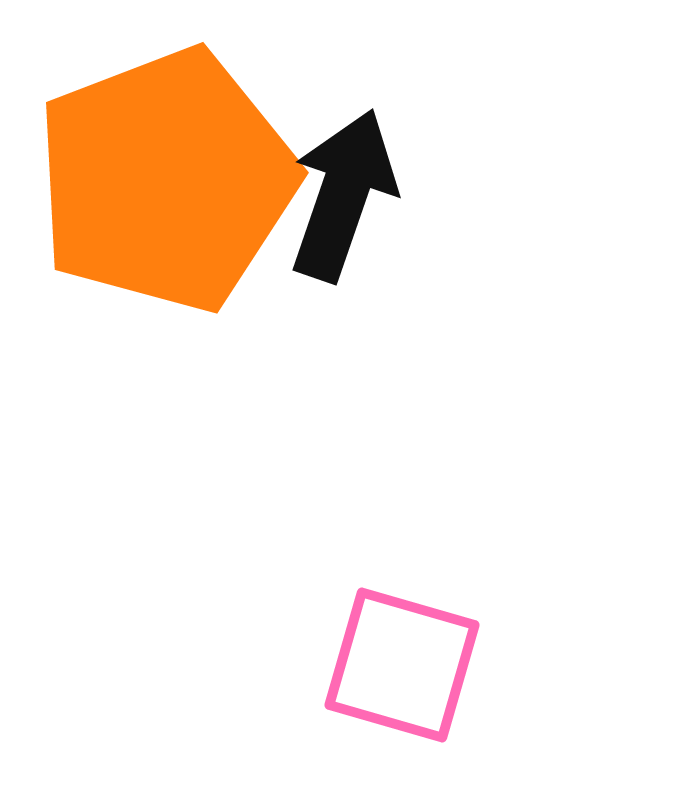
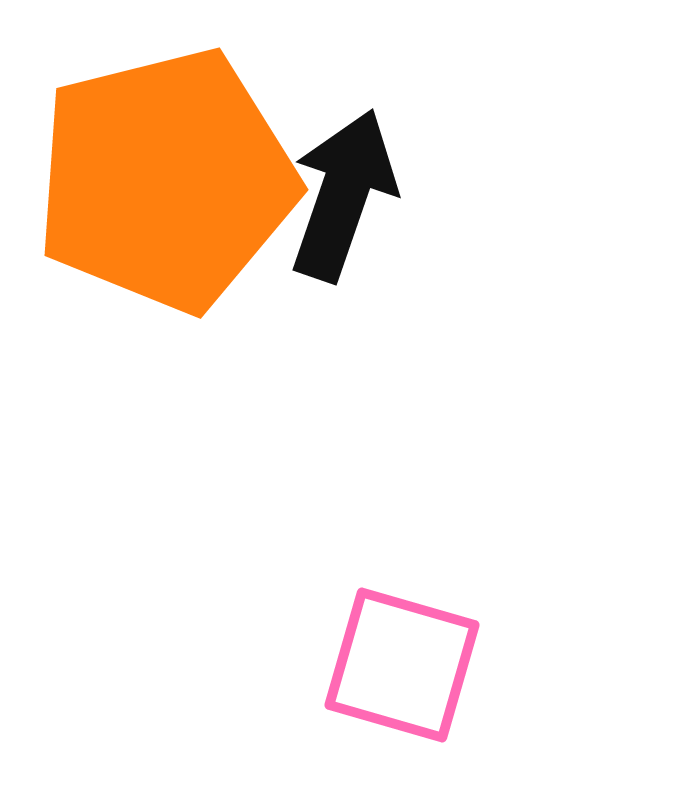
orange pentagon: rotated 7 degrees clockwise
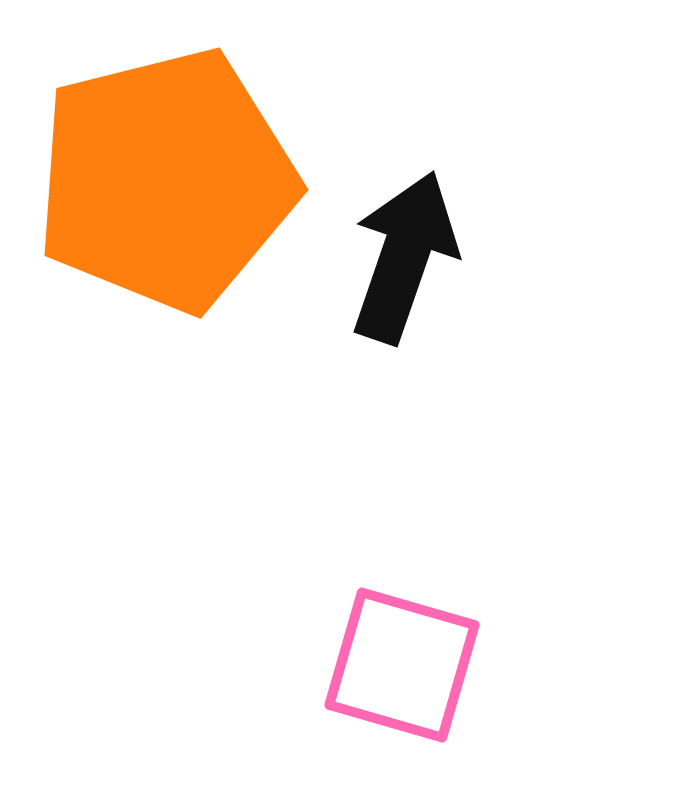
black arrow: moved 61 px right, 62 px down
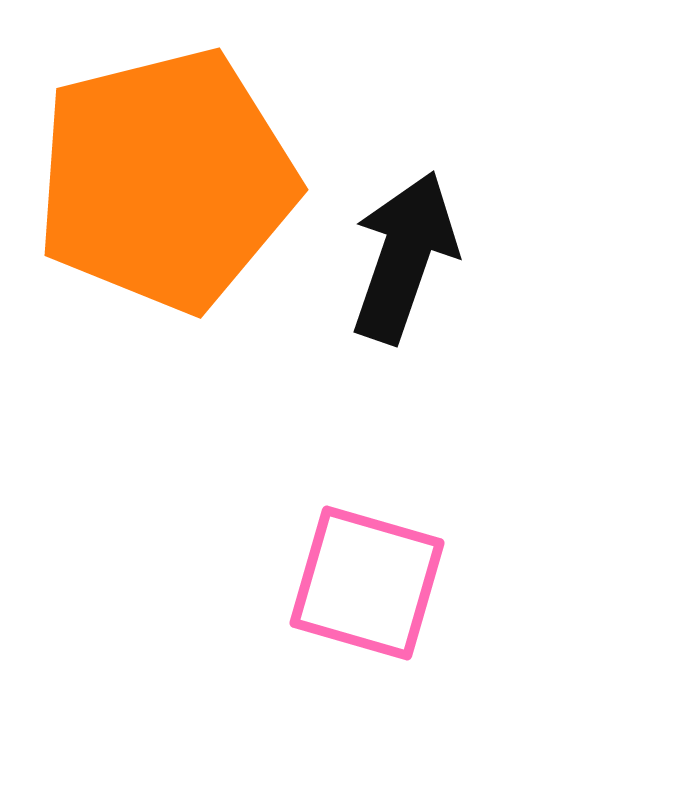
pink square: moved 35 px left, 82 px up
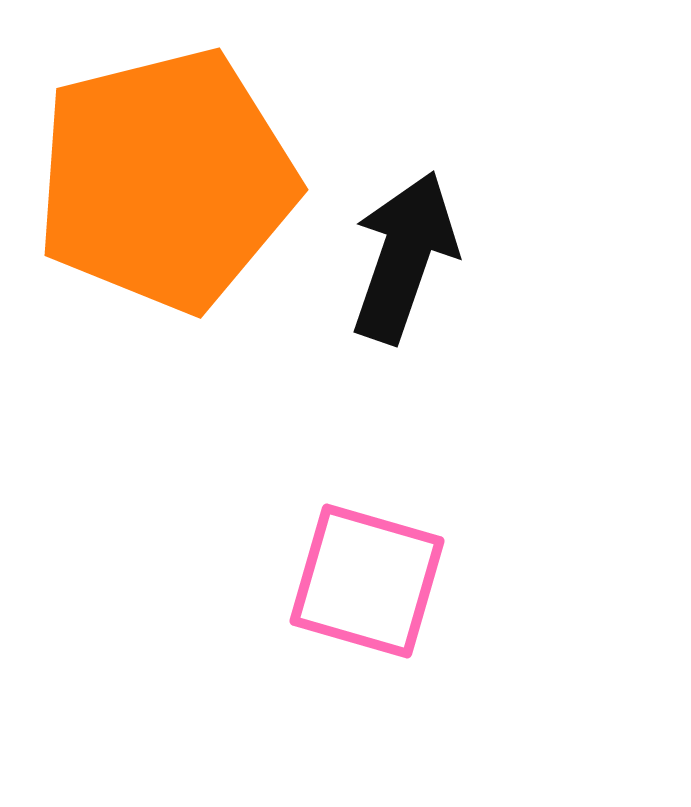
pink square: moved 2 px up
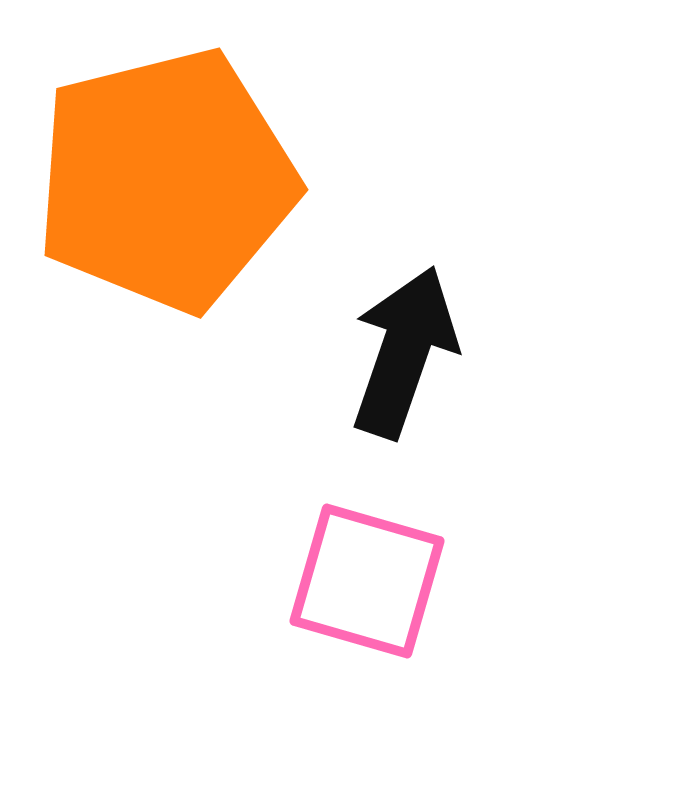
black arrow: moved 95 px down
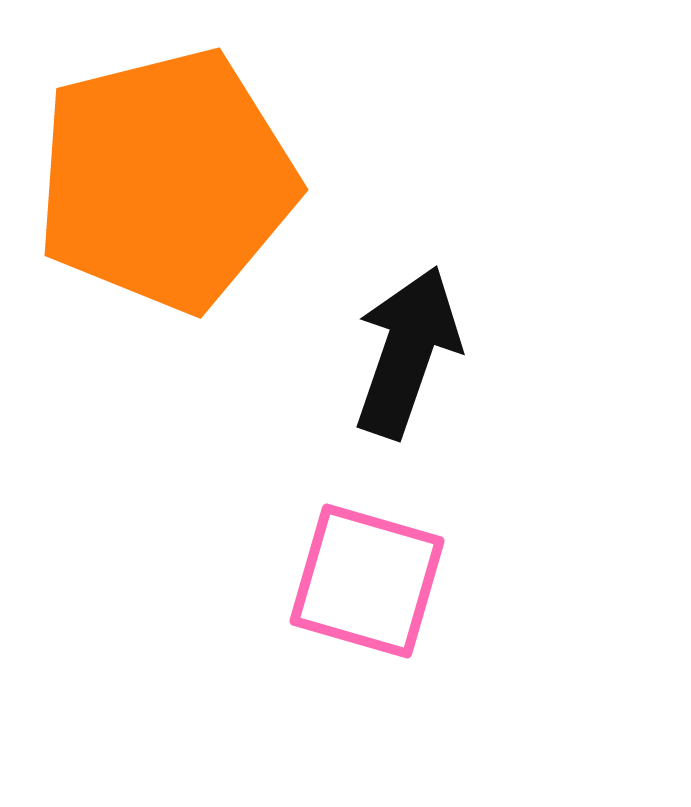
black arrow: moved 3 px right
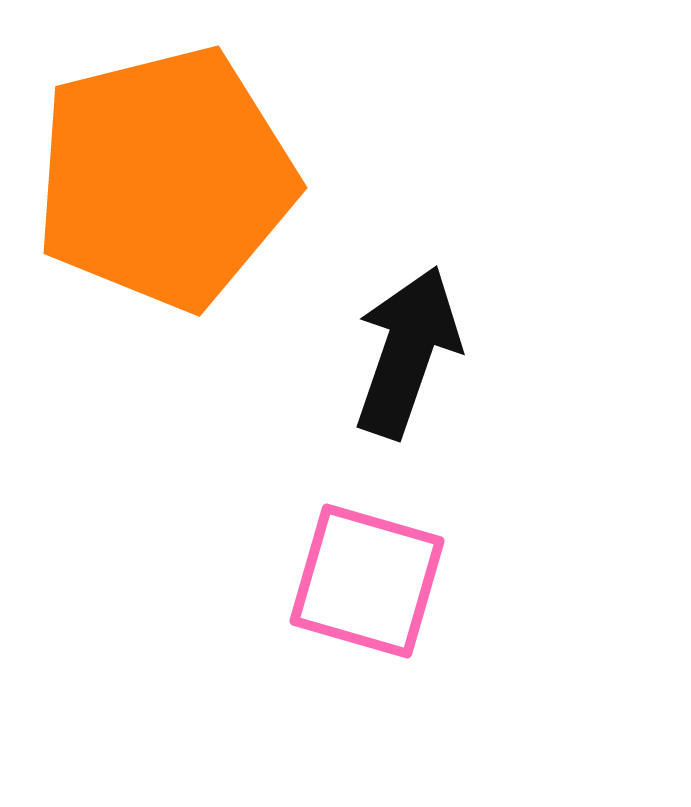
orange pentagon: moved 1 px left, 2 px up
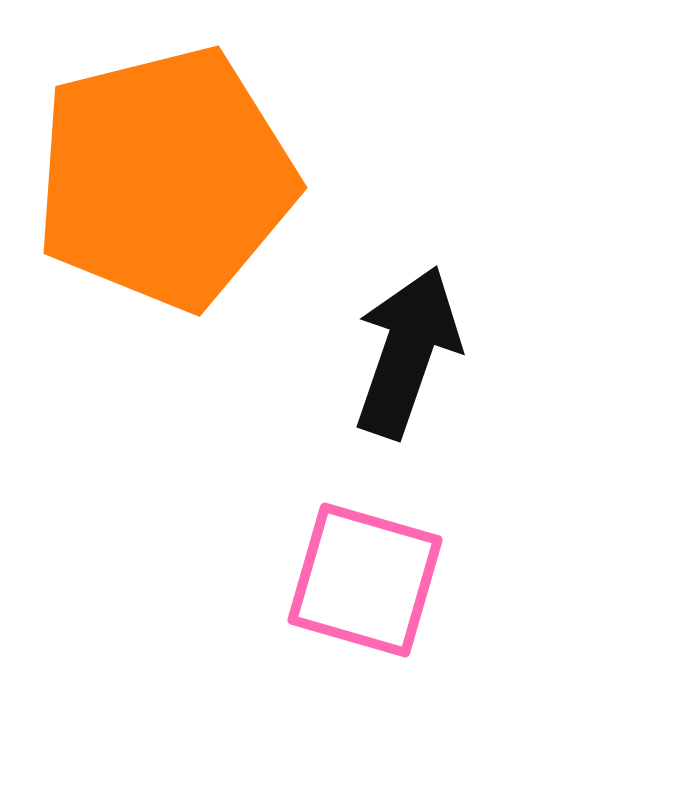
pink square: moved 2 px left, 1 px up
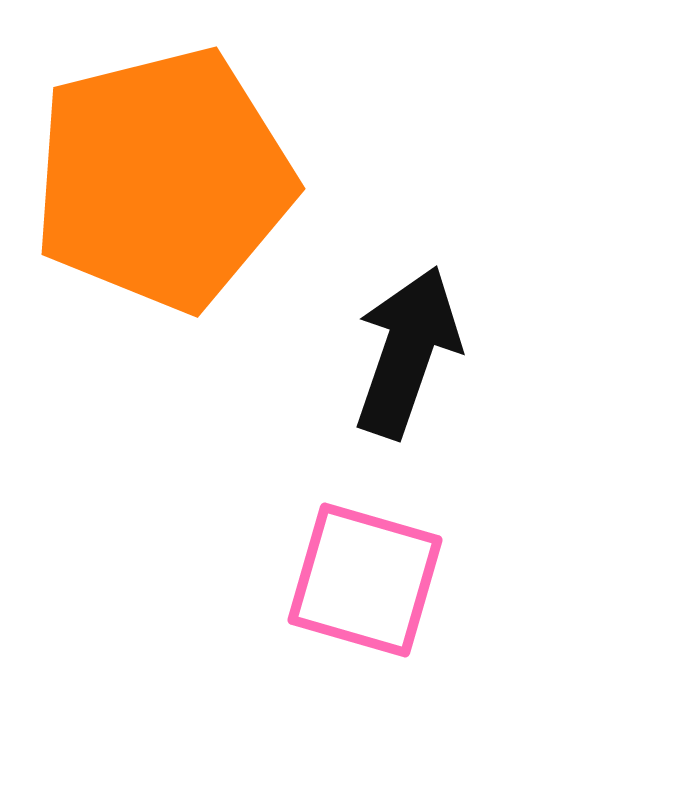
orange pentagon: moved 2 px left, 1 px down
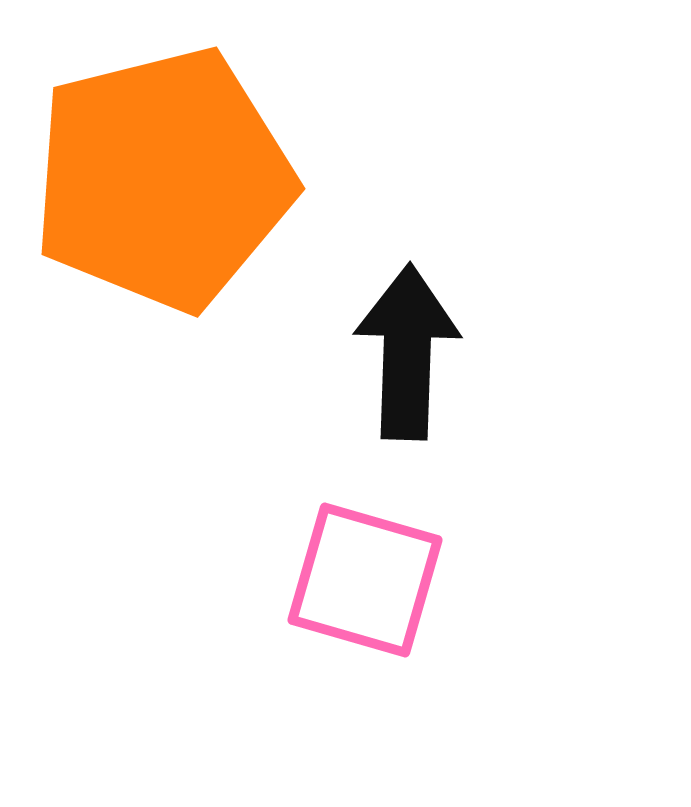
black arrow: rotated 17 degrees counterclockwise
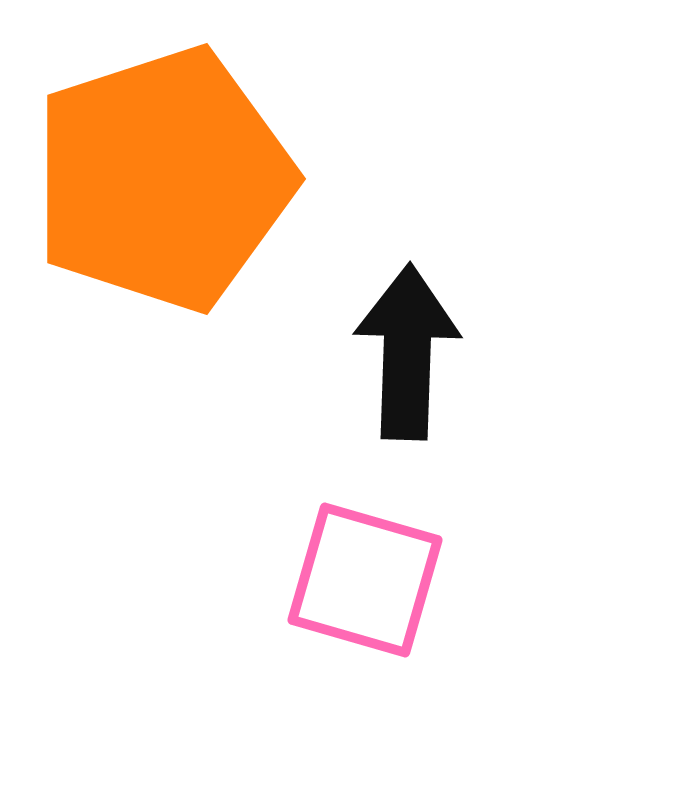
orange pentagon: rotated 4 degrees counterclockwise
